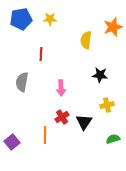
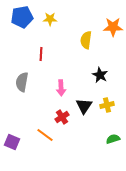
blue pentagon: moved 1 px right, 2 px up
orange star: rotated 18 degrees clockwise
black star: rotated 21 degrees clockwise
black triangle: moved 16 px up
orange line: rotated 54 degrees counterclockwise
purple square: rotated 28 degrees counterclockwise
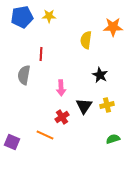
yellow star: moved 1 px left, 3 px up
gray semicircle: moved 2 px right, 7 px up
orange line: rotated 12 degrees counterclockwise
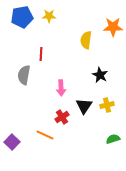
purple square: rotated 21 degrees clockwise
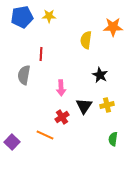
green semicircle: rotated 64 degrees counterclockwise
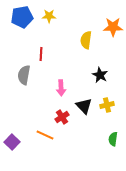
black triangle: rotated 18 degrees counterclockwise
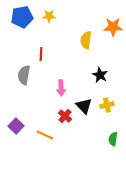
red cross: moved 3 px right, 1 px up; rotated 16 degrees counterclockwise
purple square: moved 4 px right, 16 px up
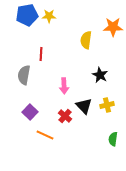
blue pentagon: moved 5 px right, 2 px up
pink arrow: moved 3 px right, 2 px up
purple square: moved 14 px right, 14 px up
